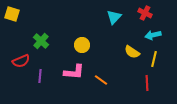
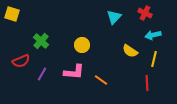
yellow semicircle: moved 2 px left, 1 px up
purple line: moved 2 px right, 2 px up; rotated 24 degrees clockwise
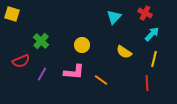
cyan arrow: moved 1 px left, 1 px up; rotated 147 degrees clockwise
yellow semicircle: moved 6 px left, 1 px down
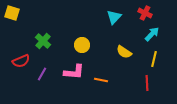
yellow square: moved 1 px up
green cross: moved 2 px right
orange line: rotated 24 degrees counterclockwise
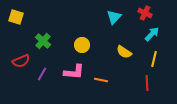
yellow square: moved 4 px right, 4 px down
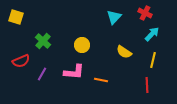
yellow line: moved 1 px left, 1 px down
red line: moved 2 px down
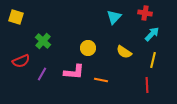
red cross: rotated 16 degrees counterclockwise
yellow circle: moved 6 px right, 3 px down
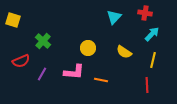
yellow square: moved 3 px left, 3 px down
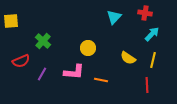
yellow square: moved 2 px left, 1 px down; rotated 21 degrees counterclockwise
yellow semicircle: moved 4 px right, 6 px down
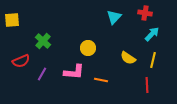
yellow square: moved 1 px right, 1 px up
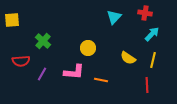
red semicircle: rotated 18 degrees clockwise
